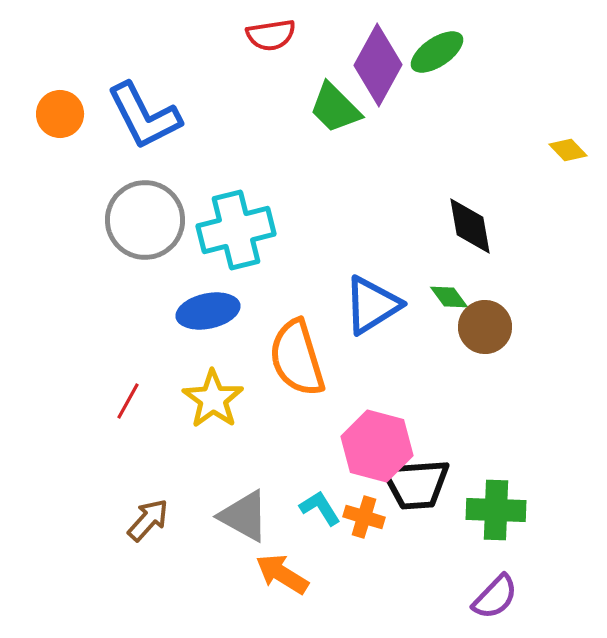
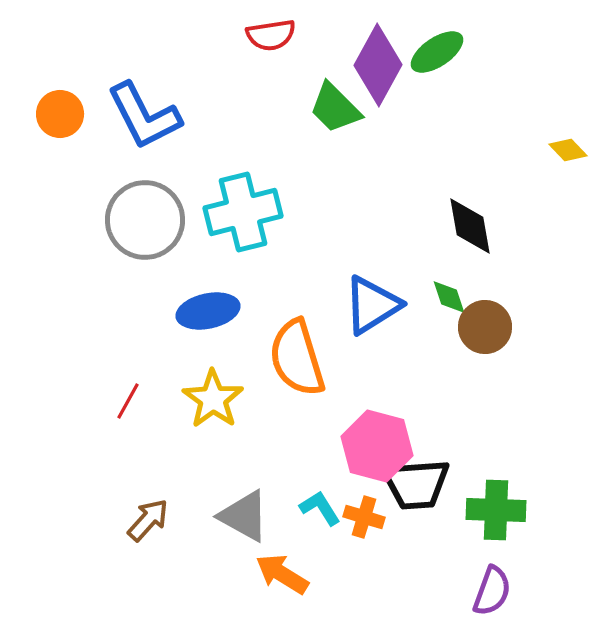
cyan cross: moved 7 px right, 18 px up
green diamond: rotated 18 degrees clockwise
purple semicircle: moved 3 px left, 6 px up; rotated 24 degrees counterclockwise
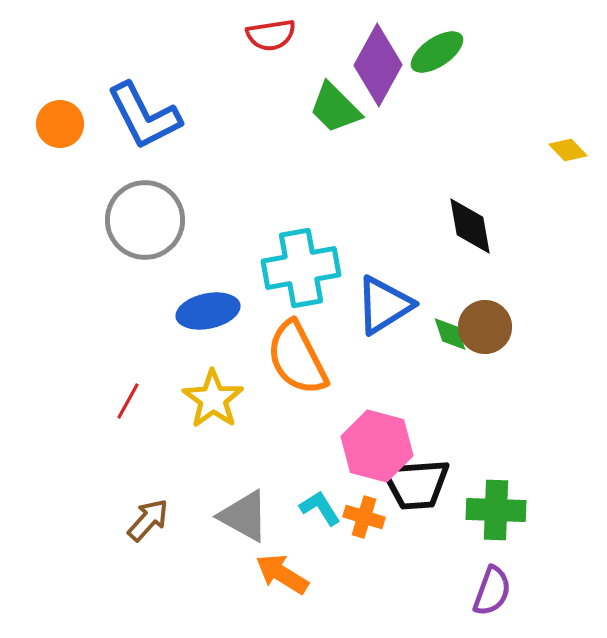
orange circle: moved 10 px down
cyan cross: moved 58 px right, 56 px down; rotated 4 degrees clockwise
green diamond: moved 1 px right, 37 px down
blue triangle: moved 12 px right
orange semicircle: rotated 10 degrees counterclockwise
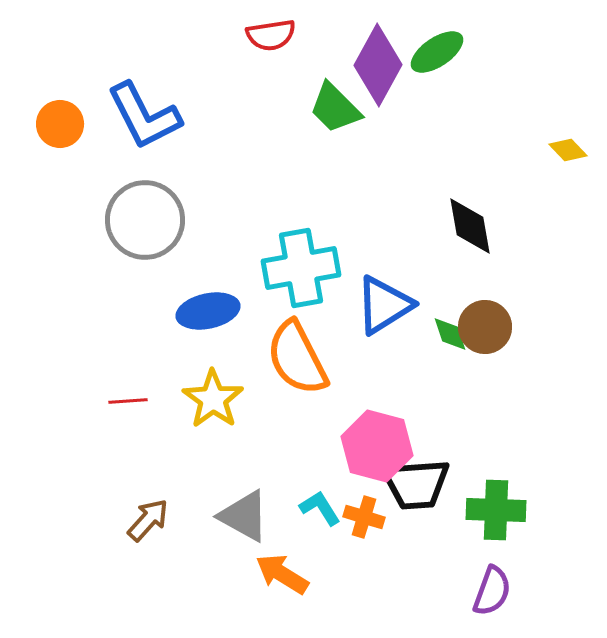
red line: rotated 57 degrees clockwise
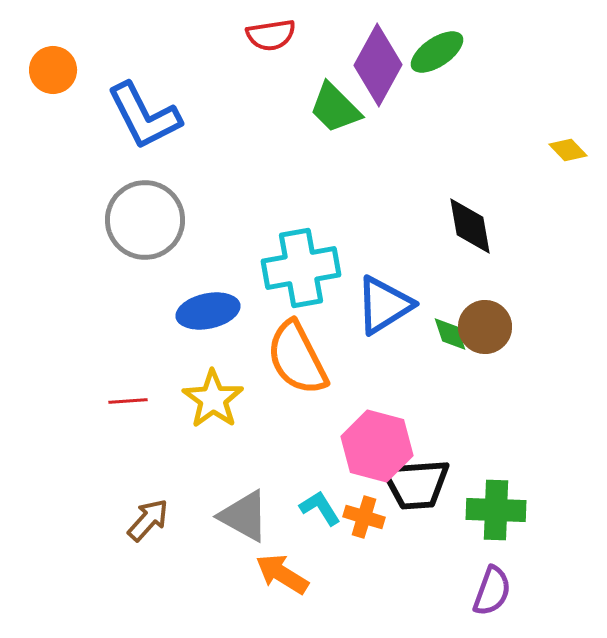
orange circle: moved 7 px left, 54 px up
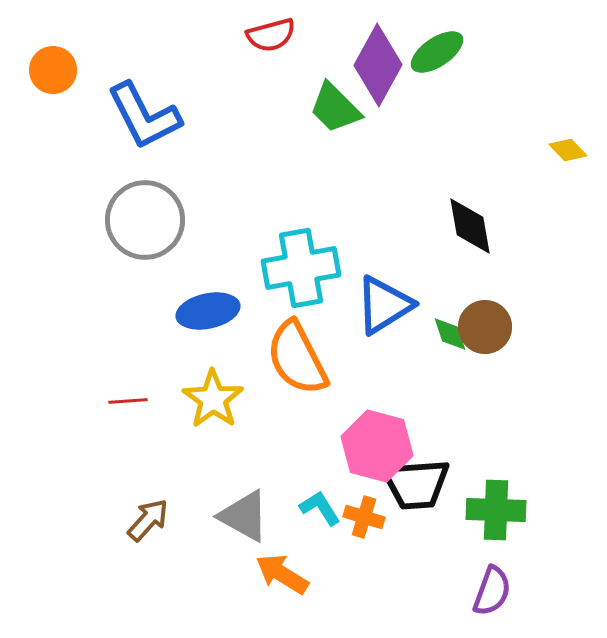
red semicircle: rotated 6 degrees counterclockwise
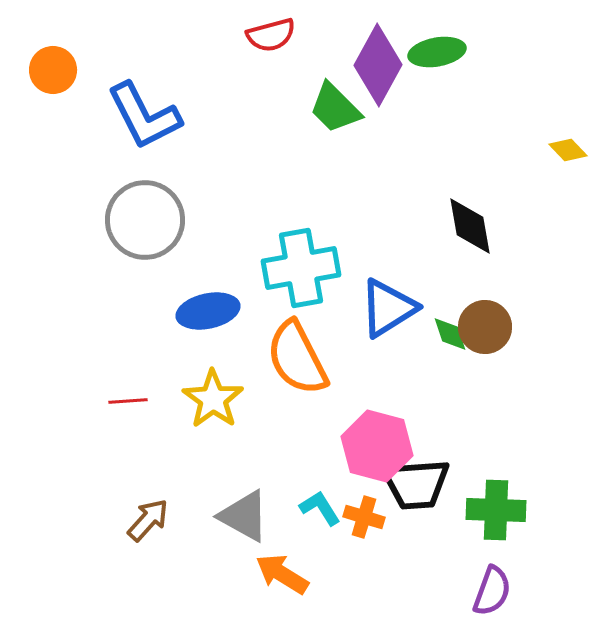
green ellipse: rotated 24 degrees clockwise
blue triangle: moved 4 px right, 3 px down
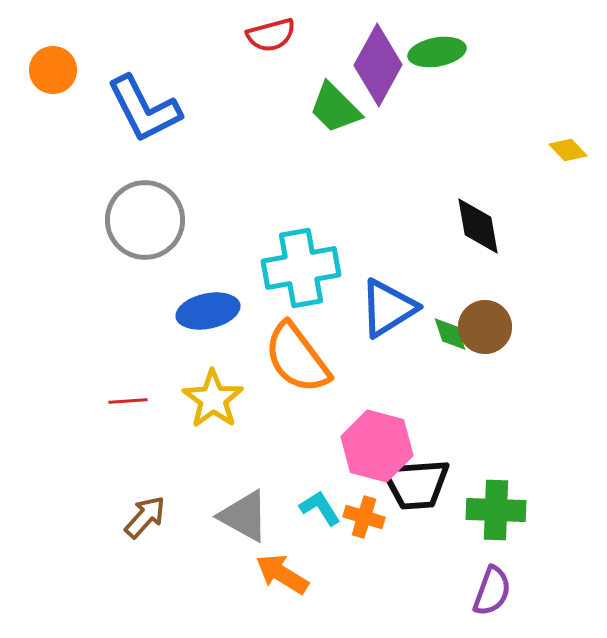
blue L-shape: moved 7 px up
black diamond: moved 8 px right
orange semicircle: rotated 10 degrees counterclockwise
brown arrow: moved 3 px left, 3 px up
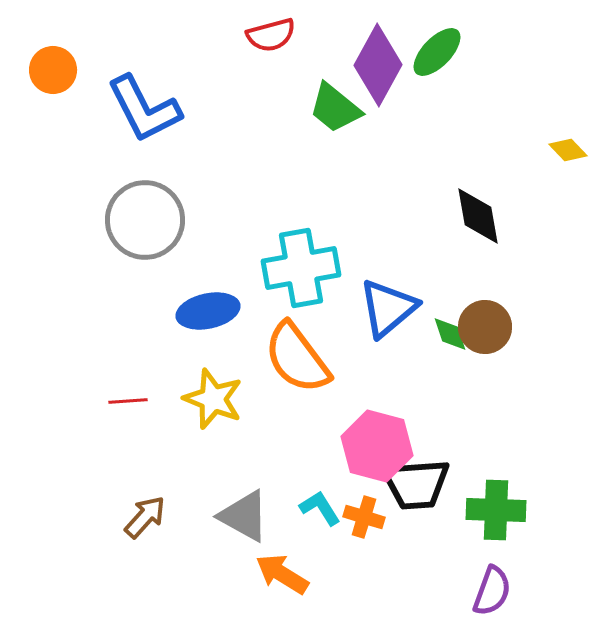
green ellipse: rotated 36 degrees counterclockwise
green trapezoid: rotated 6 degrees counterclockwise
black diamond: moved 10 px up
blue triangle: rotated 8 degrees counterclockwise
yellow star: rotated 14 degrees counterclockwise
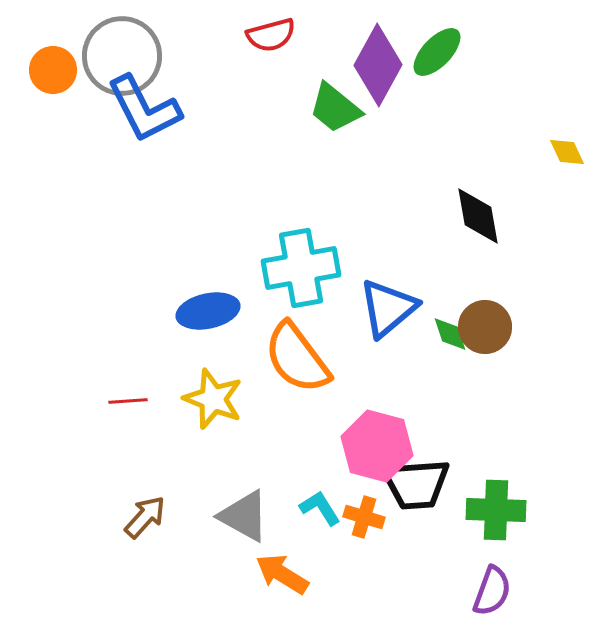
yellow diamond: moved 1 px left, 2 px down; rotated 18 degrees clockwise
gray circle: moved 23 px left, 164 px up
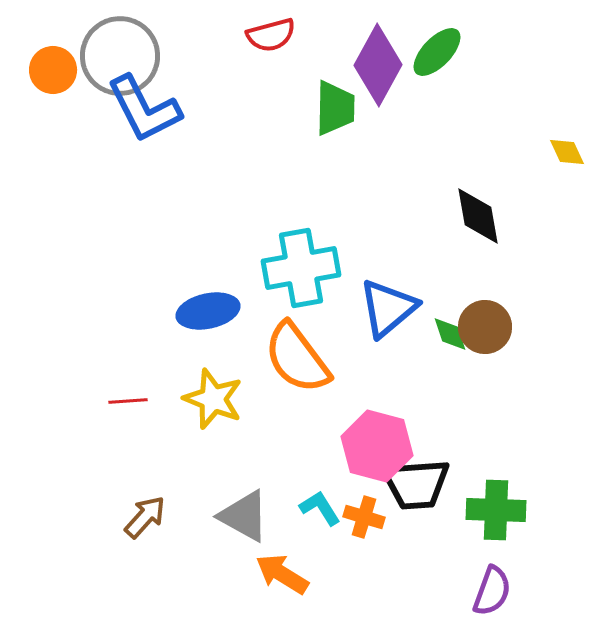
gray circle: moved 2 px left
green trapezoid: rotated 128 degrees counterclockwise
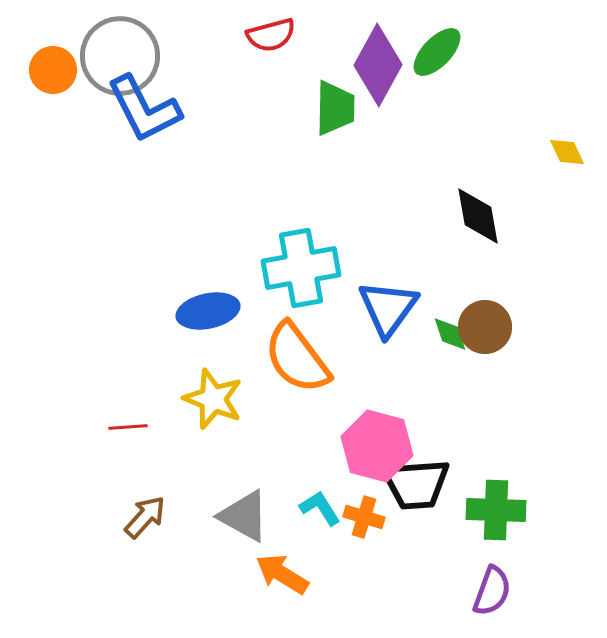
blue triangle: rotated 14 degrees counterclockwise
red line: moved 26 px down
